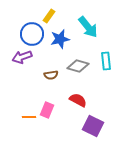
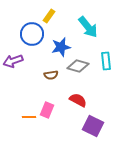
blue star: moved 1 px right, 8 px down
purple arrow: moved 9 px left, 4 px down
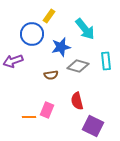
cyan arrow: moved 3 px left, 2 px down
red semicircle: moved 1 px left, 1 px down; rotated 132 degrees counterclockwise
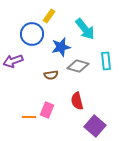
purple square: moved 2 px right; rotated 15 degrees clockwise
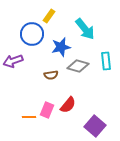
red semicircle: moved 9 px left, 4 px down; rotated 126 degrees counterclockwise
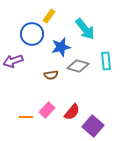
red semicircle: moved 4 px right, 7 px down
pink rectangle: rotated 21 degrees clockwise
orange line: moved 3 px left
purple square: moved 2 px left
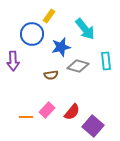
purple arrow: rotated 72 degrees counterclockwise
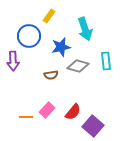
cyan arrow: rotated 20 degrees clockwise
blue circle: moved 3 px left, 2 px down
red semicircle: moved 1 px right
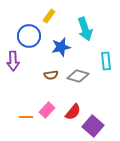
gray diamond: moved 10 px down
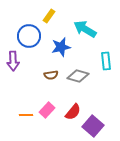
cyan arrow: rotated 140 degrees clockwise
orange line: moved 2 px up
